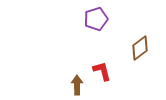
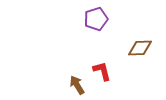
brown diamond: rotated 35 degrees clockwise
brown arrow: rotated 30 degrees counterclockwise
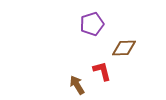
purple pentagon: moved 4 px left, 5 px down
brown diamond: moved 16 px left
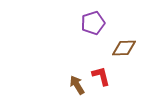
purple pentagon: moved 1 px right, 1 px up
red L-shape: moved 1 px left, 5 px down
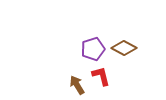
purple pentagon: moved 26 px down
brown diamond: rotated 30 degrees clockwise
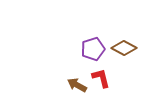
red L-shape: moved 2 px down
brown arrow: rotated 30 degrees counterclockwise
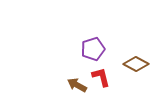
brown diamond: moved 12 px right, 16 px down
red L-shape: moved 1 px up
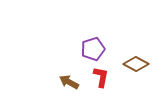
red L-shape: rotated 25 degrees clockwise
brown arrow: moved 8 px left, 3 px up
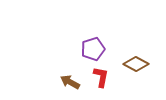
brown arrow: moved 1 px right
